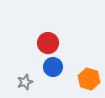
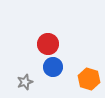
red circle: moved 1 px down
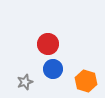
blue circle: moved 2 px down
orange hexagon: moved 3 px left, 2 px down
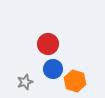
orange hexagon: moved 11 px left
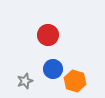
red circle: moved 9 px up
gray star: moved 1 px up
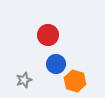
blue circle: moved 3 px right, 5 px up
gray star: moved 1 px left, 1 px up
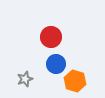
red circle: moved 3 px right, 2 px down
gray star: moved 1 px right, 1 px up
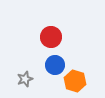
blue circle: moved 1 px left, 1 px down
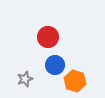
red circle: moved 3 px left
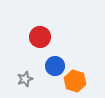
red circle: moved 8 px left
blue circle: moved 1 px down
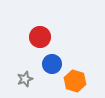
blue circle: moved 3 px left, 2 px up
